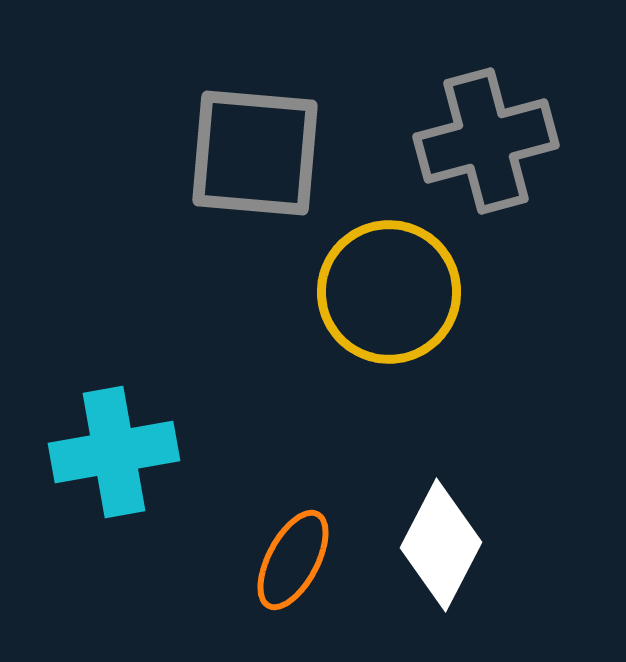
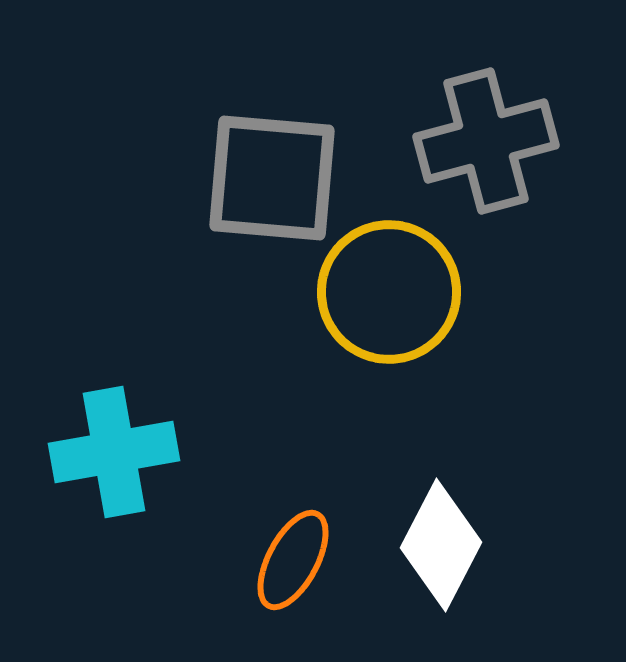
gray square: moved 17 px right, 25 px down
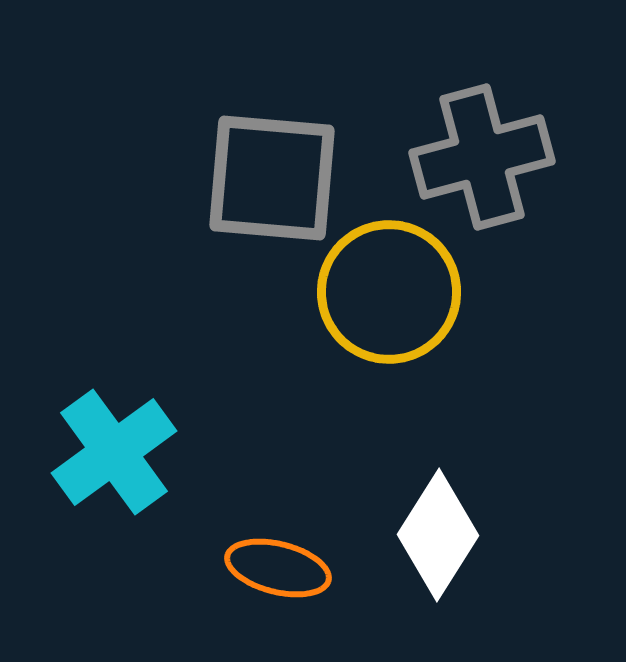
gray cross: moved 4 px left, 16 px down
cyan cross: rotated 26 degrees counterclockwise
white diamond: moved 3 px left, 10 px up; rotated 5 degrees clockwise
orange ellipse: moved 15 px left, 8 px down; rotated 76 degrees clockwise
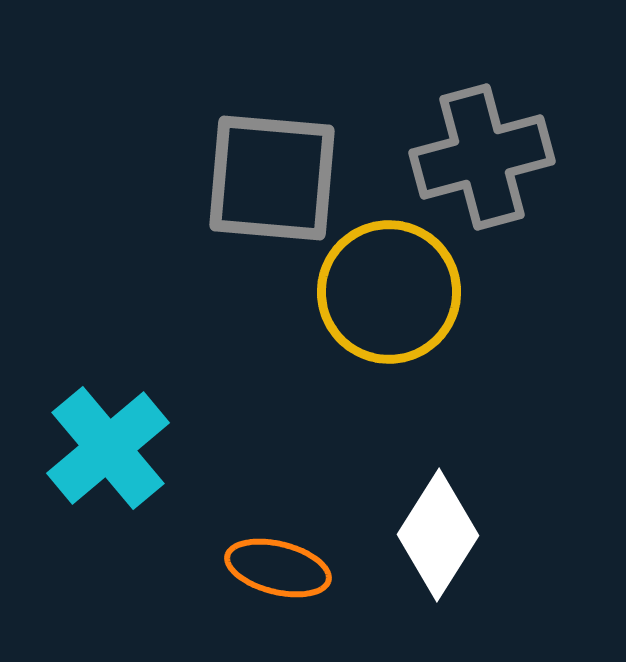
cyan cross: moved 6 px left, 4 px up; rotated 4 degrees counterclockwise
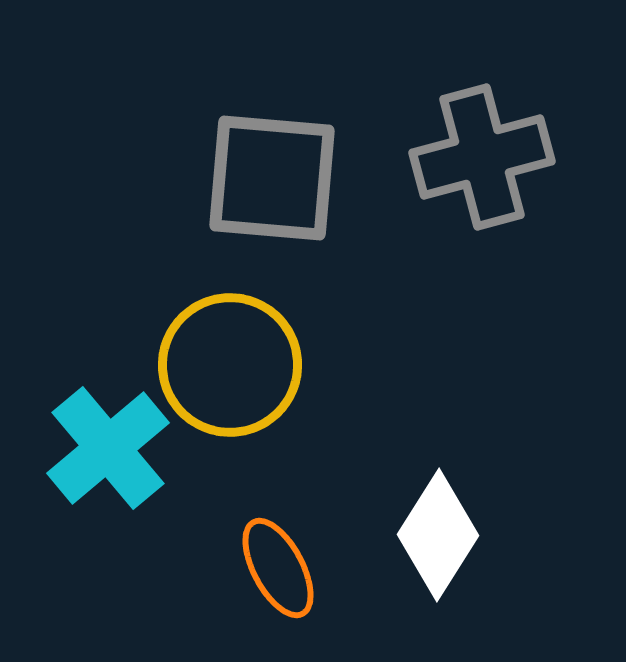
yellow circle: moved 159 px left, 73 px down
orange ellipse: rotated 48 degrees clockwise
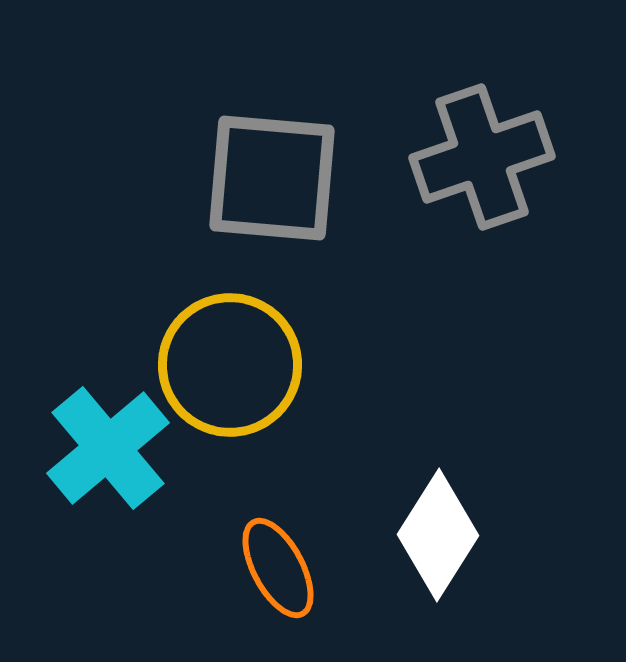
gray cross: rotated 4 degrees counterclockwise
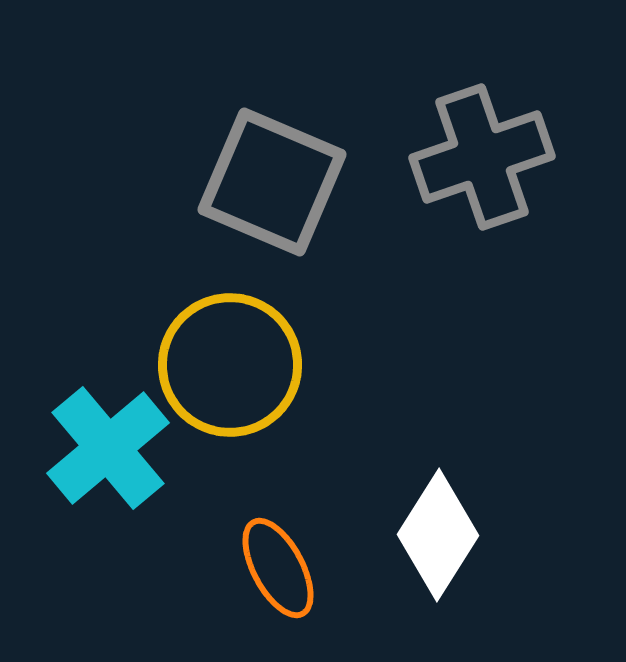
gray square: moved 4 px down; rotated 18 degrees clockwise
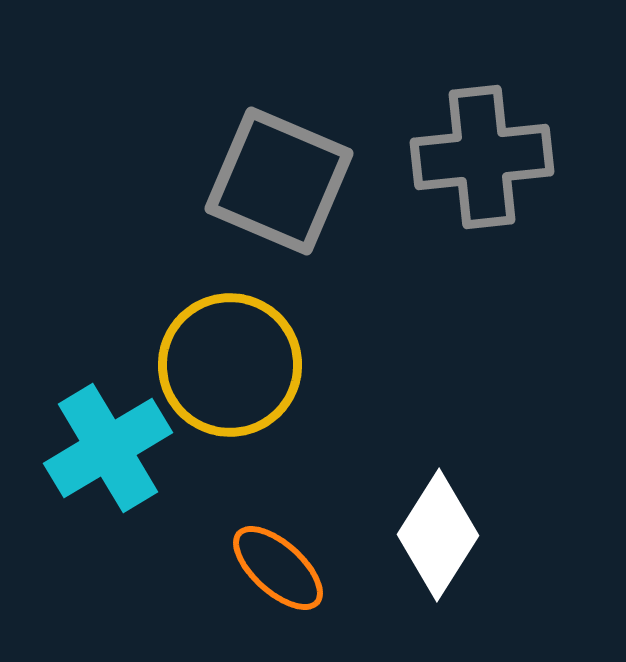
gray cross: rotated 13 degrees clockwise
gray square: moved 7 px right, 1 px up
cyan cross: rotated 9 degrees clockwise
orange ellipse: rotated 20 degrees counterclockwise
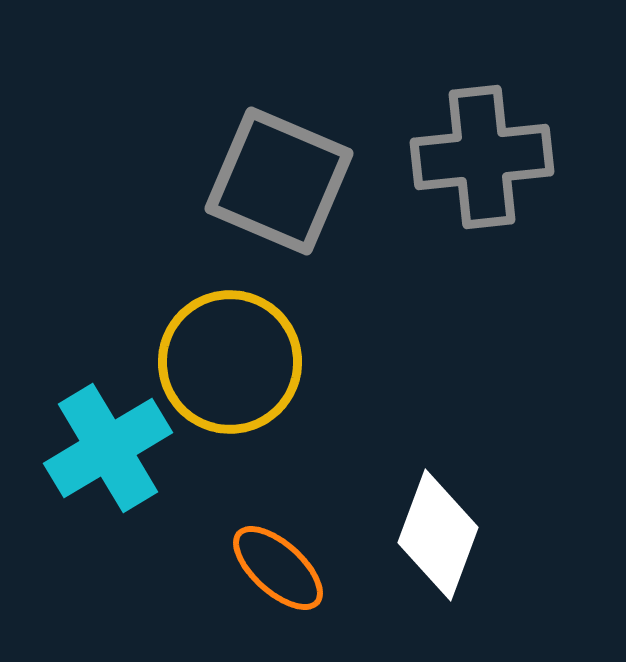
yellow circle: moved 3 px up
white diamond: rotated 12 degrees counterclockwise
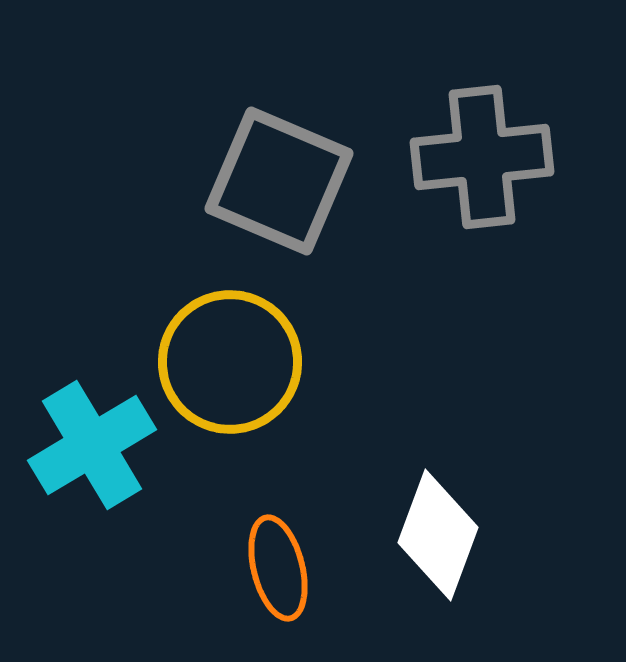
cyan cross: moved 16 px left, 3 px up
orange ellipse: rotated 34 degrees clockwise
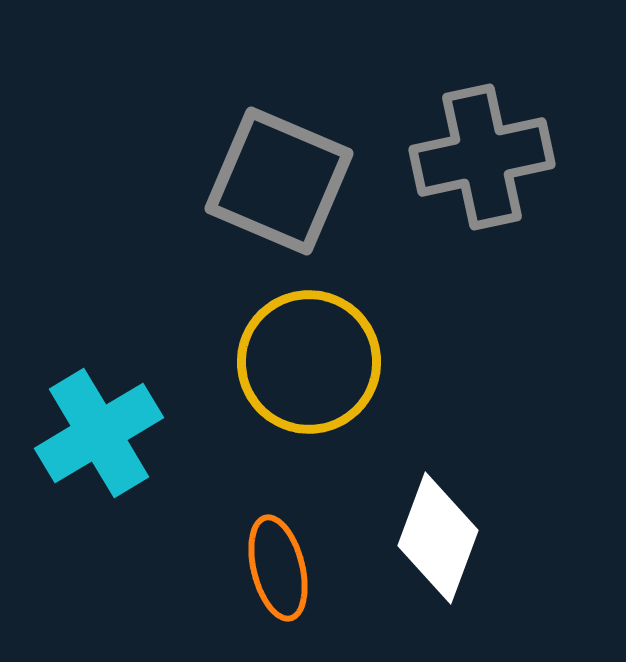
gray cross: rotated 6 degrees counterclockwise
yellow circle: moved 79 px right
cyan cross: moved 7 px right, 12 px up
white diamond: moved 3 px down
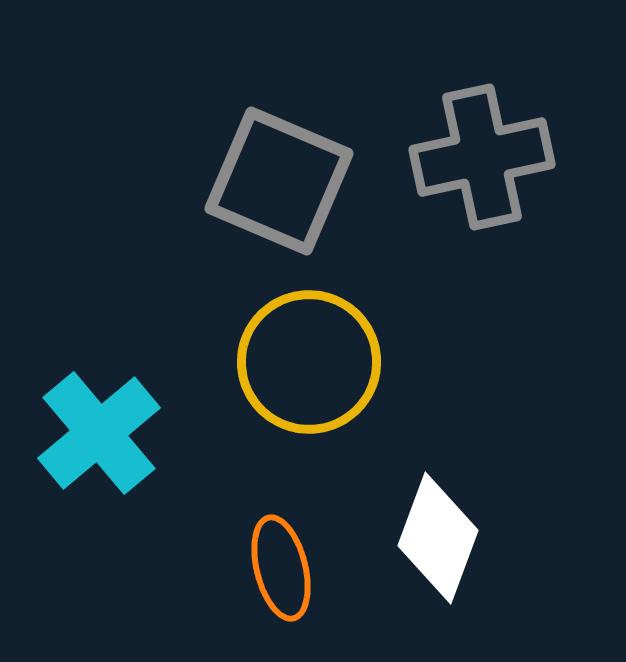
cyan cross: rotated 9 degrees counterclockwise
orange ellipse: moved 3 px right
